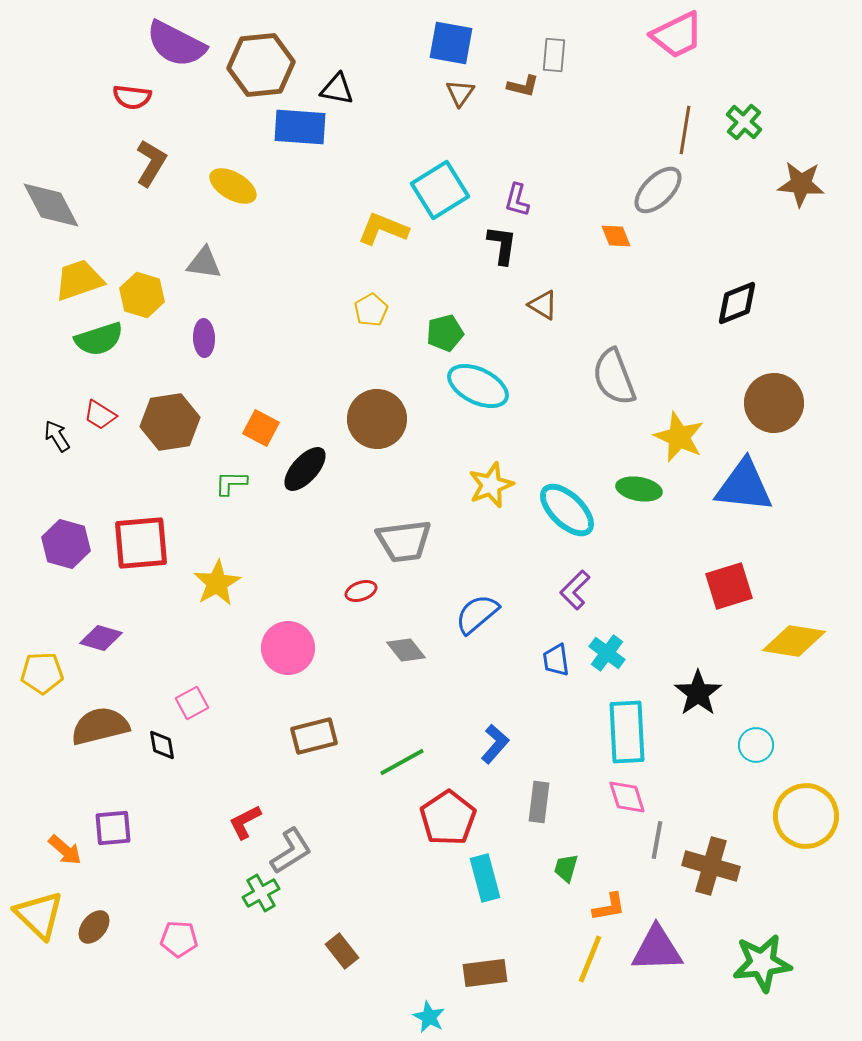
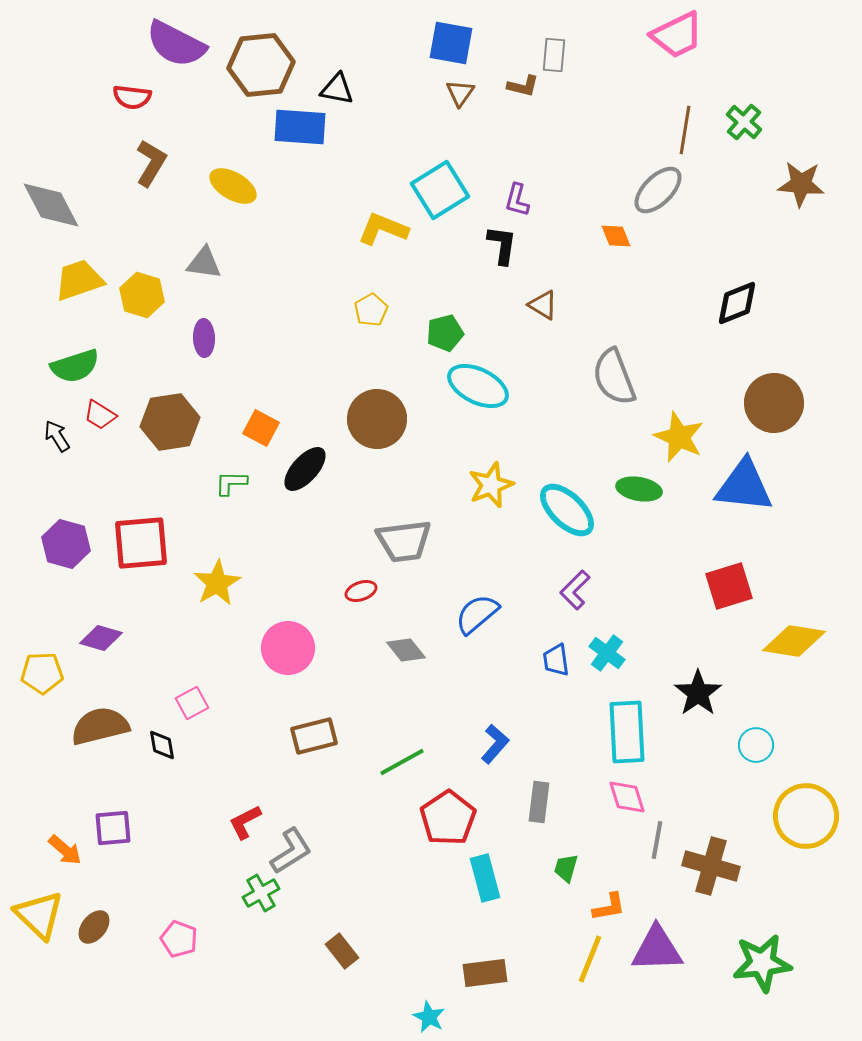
green semicircle at (99, 339): moved 24 px left, 27 px down
pink pentagon at (179, 939): rotated 18 degrees clockwise
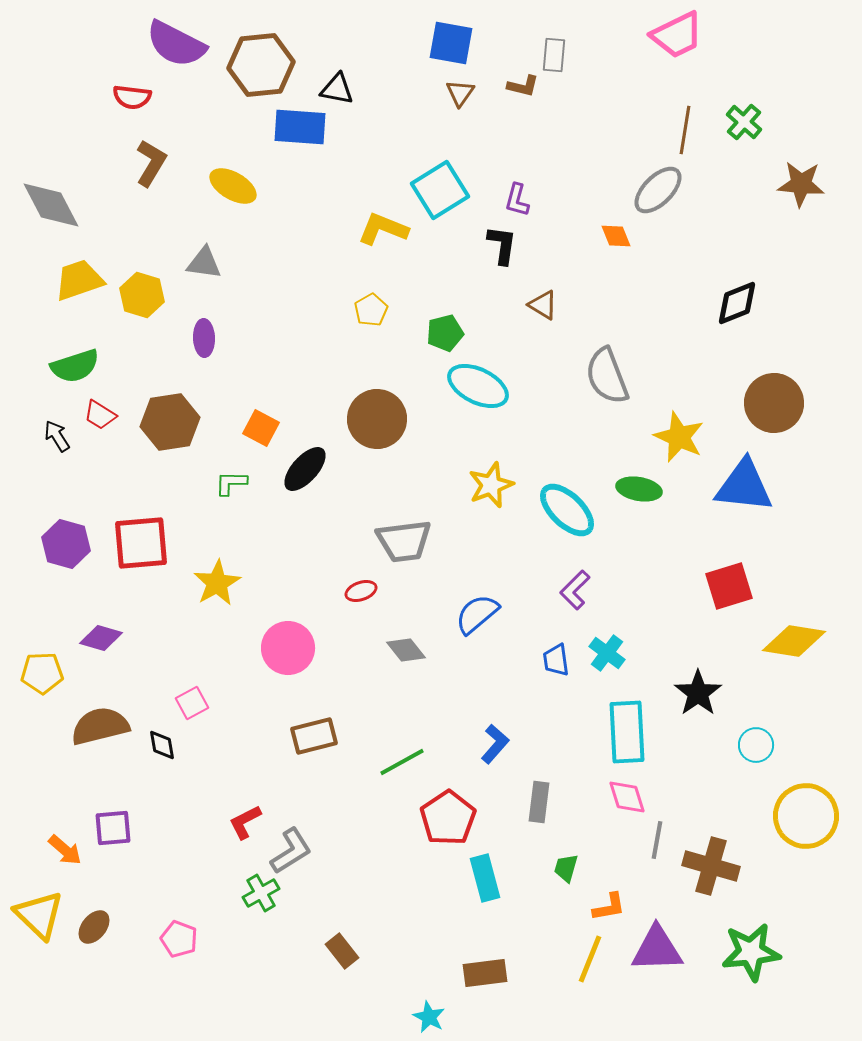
gray semicircle at (614, 377): moved 7 px left, 1 px up
green star at (762, 963): moved 11 px left, 11 px up
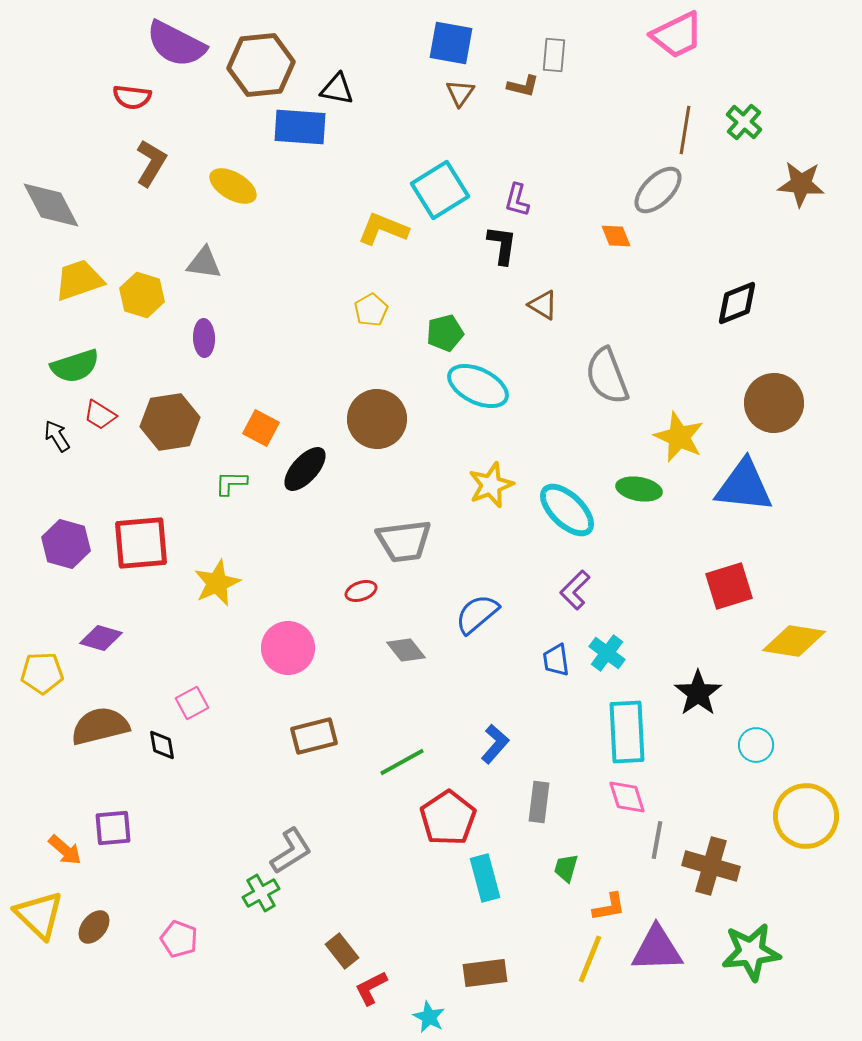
yellow star at (217, 583): rotated 6 degrees clockwise
red L-shape at (245, 822): moved 126 px right, 166 px down
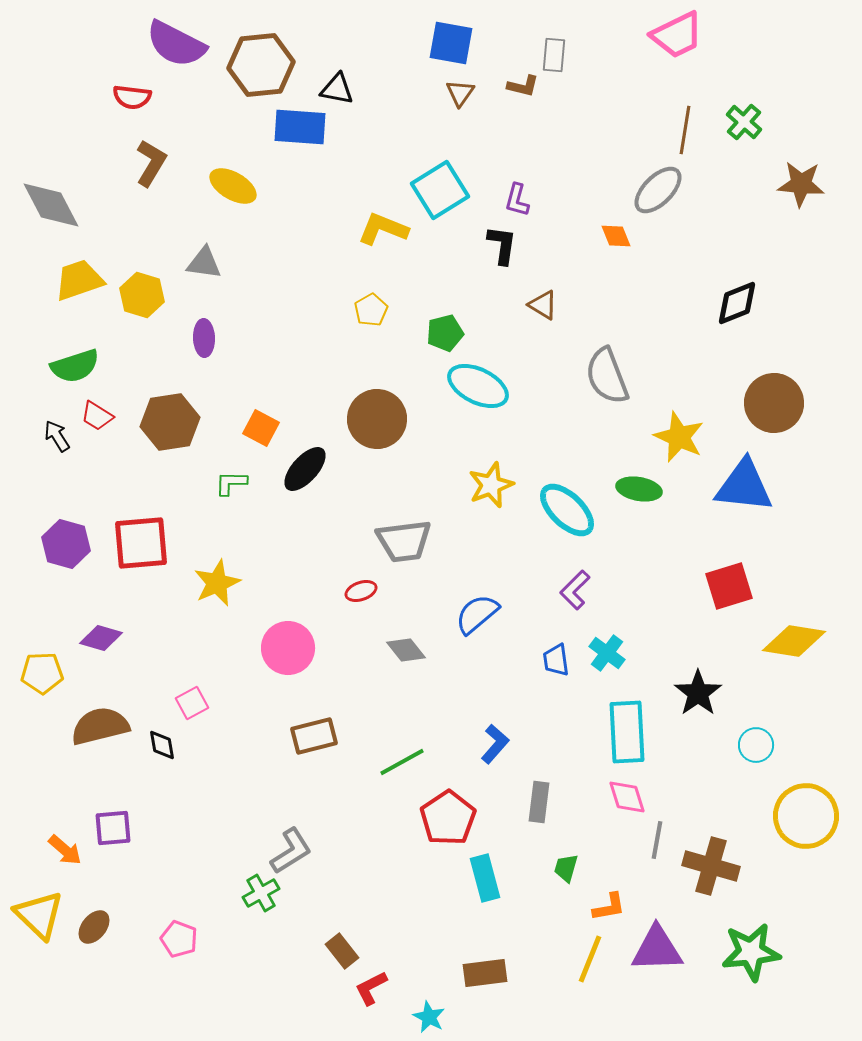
red trapezoid at (100, 415): moved 3 px left, 1 px down
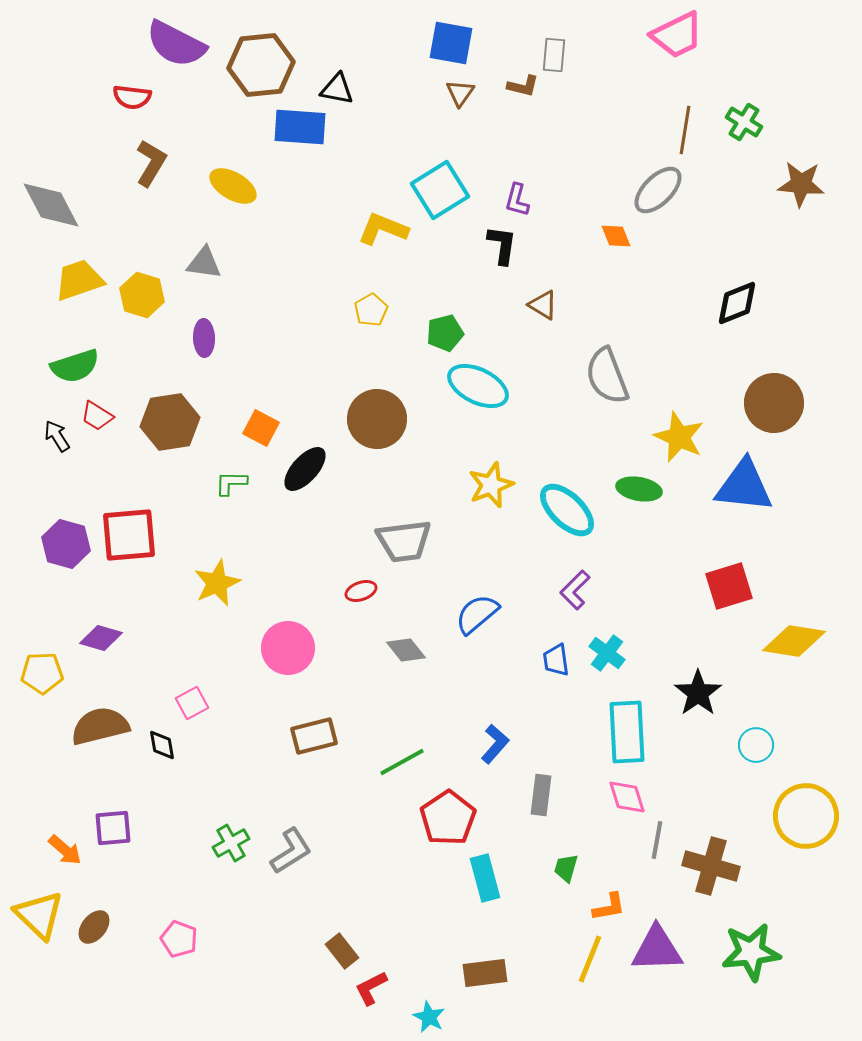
green cross at (744, 122): rotated 9 degrees counterclockwise
red square at (141, 543): moved 12 px left, 8 px up
gray rectangle at (539, 802): moved 2 px right, 7 px up
green cross at (261, 893): moved 30 px left, 50 px up
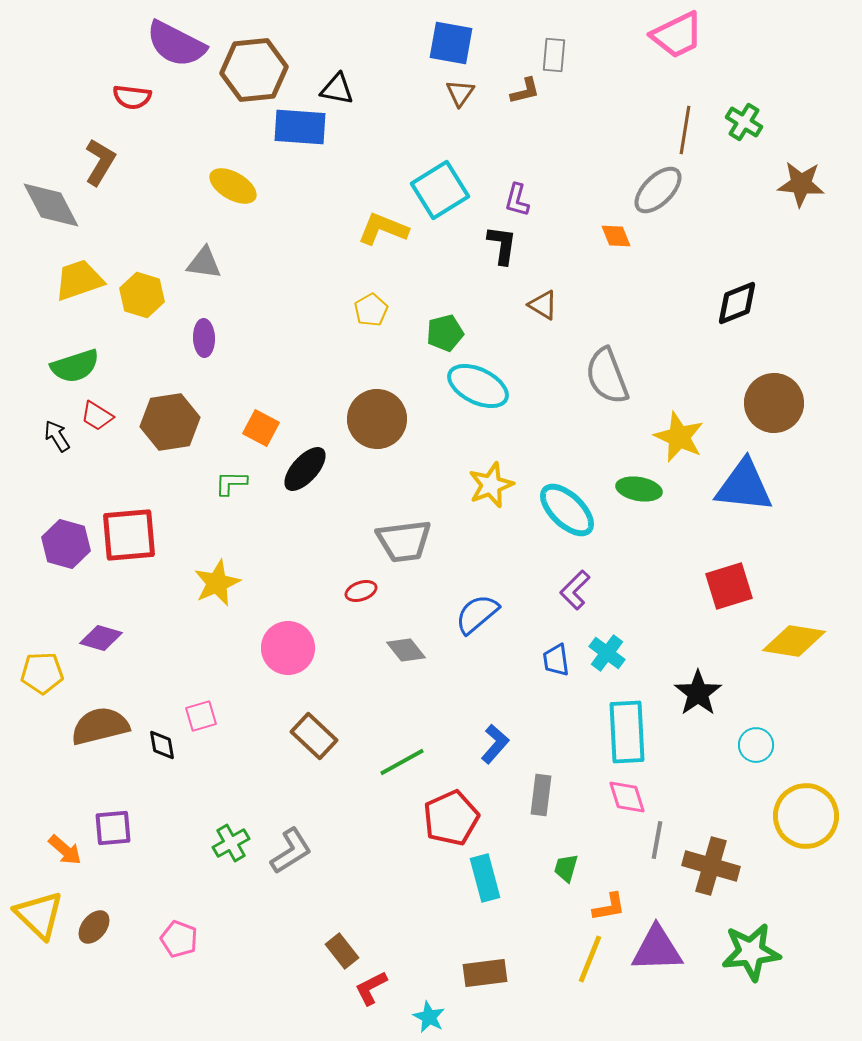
brown hexagon at (261, 65): moved 7 px left, 5 px down
brown L-shape at (523, 86): moved 2 px right, 5 px down; rotated 28 degrees counterclockwise
brown L-shape at (151, 163): moved 51 px left, 1 px up
pink square at (192, 703): moved 9 px right, 13 px down; rotated 12 degrees clockwise
brown rectangle at (314, 736): rotated 57 degrees clockwise
red pentagon at (448, 818): moved 3 px right; rotated 10 degrees clockwise
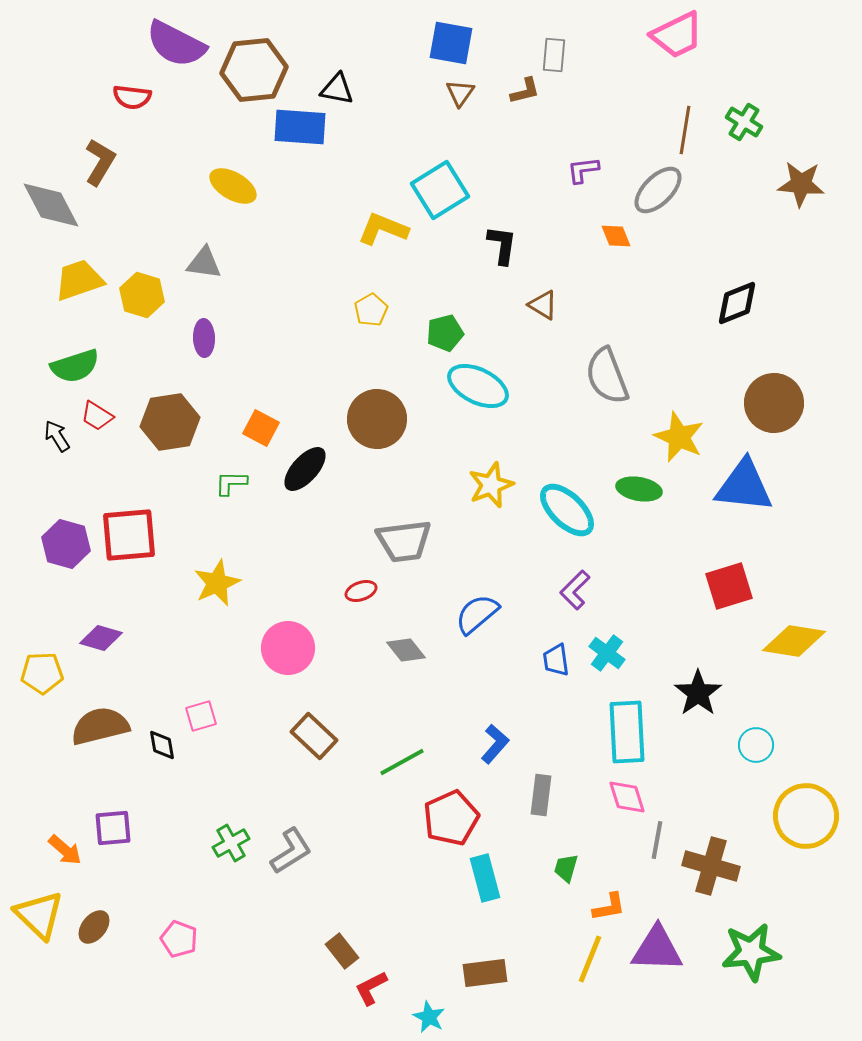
purple L-shape at (517, 200): moved 66 px right, 30 px up; rotated 68 degrees clockwise
purple triangle at (657, 949): rotated 4 degrees clockwise
